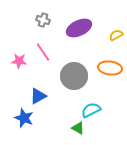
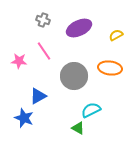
pink line: moved 1 px right, 1 px up
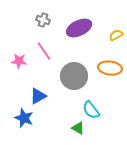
cyan semicircle: rotated 102 degrees counterclockwise
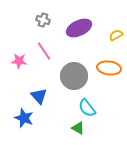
orange ellipse: moved 1 px left
blue triangle: moved 1 px right; rotated 42 degrees counterclockwise
cyan semicircle: moved 4 px left, 2 px up
